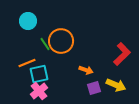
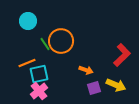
red L-shape: moved 1 px down
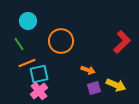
green line: moved 26 px left
red L-shape: moved 13 px up
orange arrow: moved 2 px right
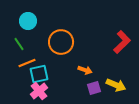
orange circle: moved 1 px down
orange arrow: moved 3 px left
